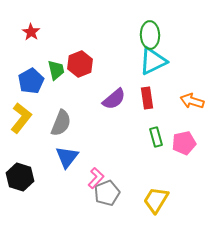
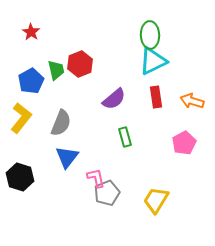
red rectangle: moved 9 px right, 1 px up
green rectangle: moved 31 px left
pink pentagon: rotated 15 degrees counterclockwise
pink L-shape: rotated 55 degrees counterclockwise
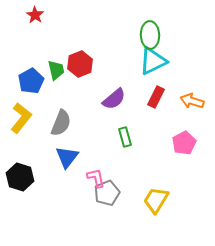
red star: moved 4 px right, 17 px up
red rectangle: rotated 35 degrees clockwise
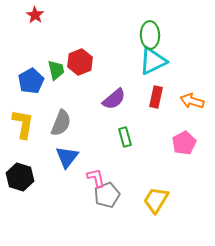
red hexagon: moved 2 px up
red rectangle: rotated 15 degrees counterclockwise
yellow L-shape: moved 2 px right, 6 px down; rotated 28 degrees counterclockwise
gray pentagon: moved 2 px down
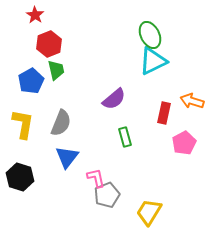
green ellipse: rotated 24 degrees counterclockwise
red hexagon: moved 31 px left, 18 px up
red rectangle: moved 8 px right, 16 px down
yellow trapezoid: moved 7 px left, 12 px down
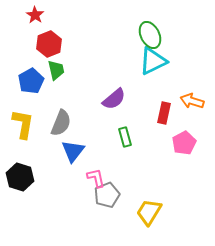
blue triangle: moved 6 px right, 6 px up
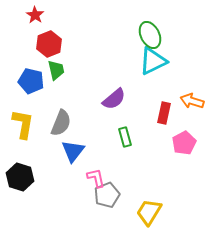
blue pentagon: rotated 30 degrees counterclockwise
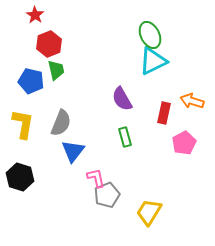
purple semicircle: moved 8 px right; rotated 100 degrees clockwise
